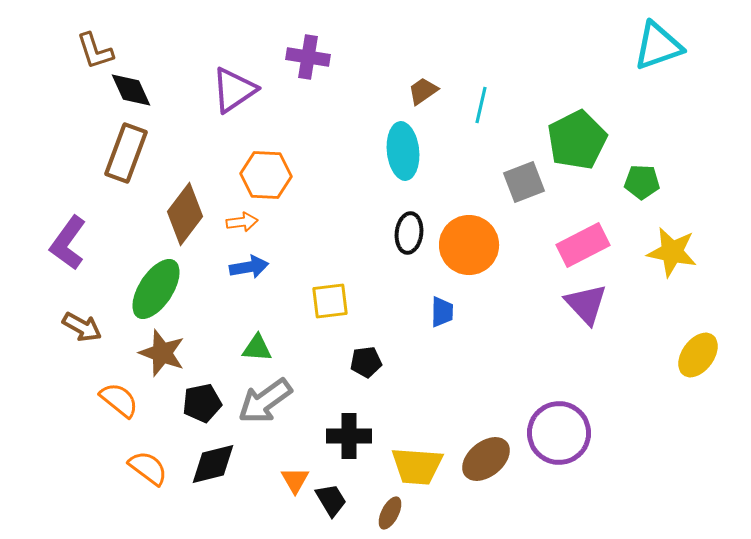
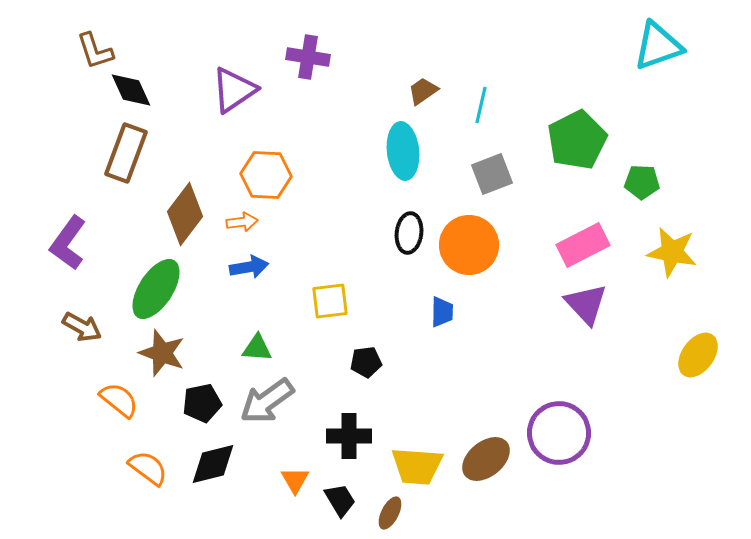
gray square at (524, 182): moved 32 px left, 8 px up
gray arrow at (265, 401): moved 2 px right
black trapezoid at (331, 500): moved 9 px right
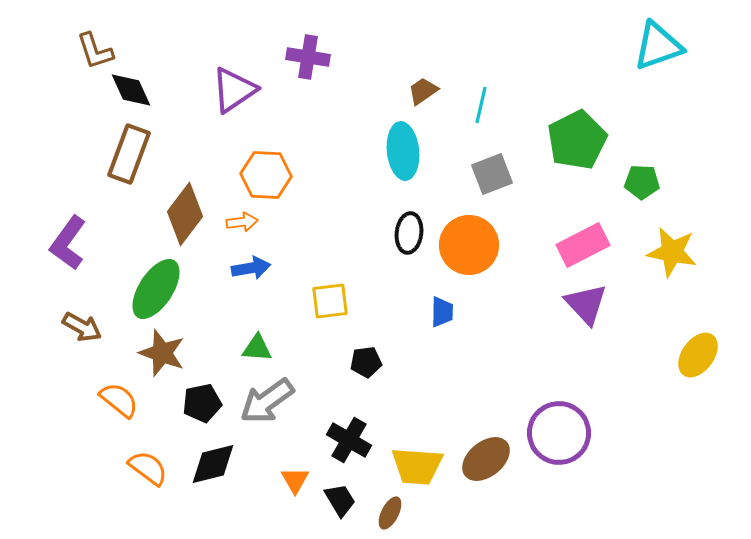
brown rectangle at (126, 153): moved 3 px right, 1 px down
blue arrow at (249, 267): moved 2 px right, 1 px down
black cross at (349, 436): moved 4 px down; rotated 30 degrees clockwise
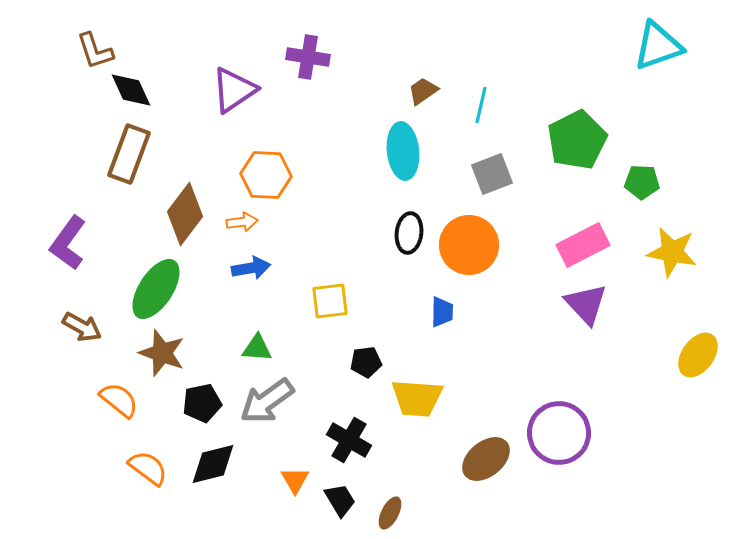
yellow trapezoid at (417, 466): moved 68 px up
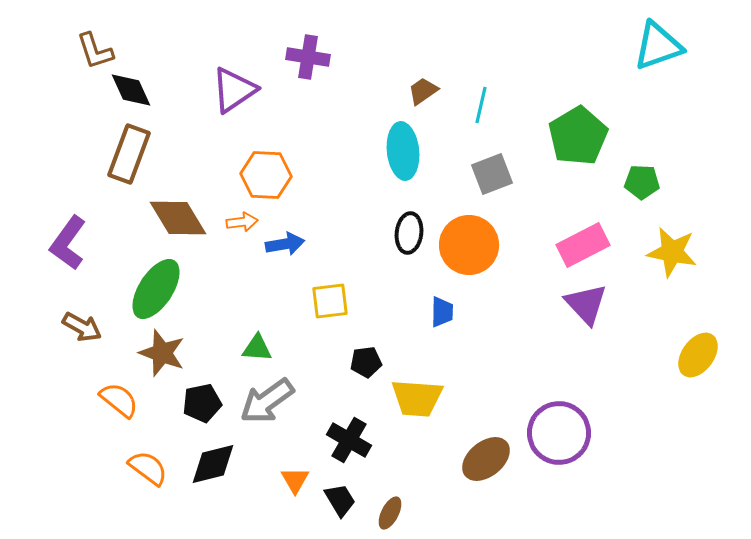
green pentagon at (577, 140): moved 1 px right, 4 px up; rotated 4 degrees counterclockwise
brown diamond at (185, 214): moved 7 px left, 4 px down; rotated 68 degrees counterclockwise
blue arrow at (251, 268): moved 34 px right, 24 px up
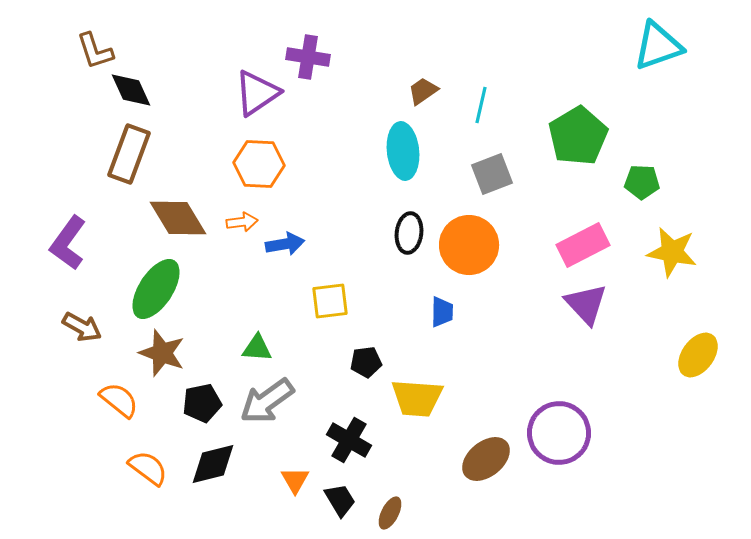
purple triangle at (234, 90): moved 23 px right, 3 px down
orange hexagon at (266, 175): moved 7 px left, 11 px up
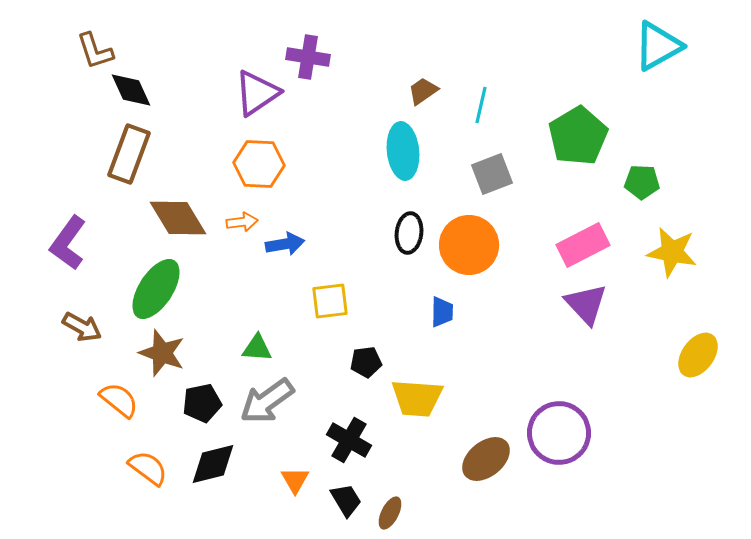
cyan triangle at (658, 46): rotated 10 degrees counterclockwise
black trapezoid at (340, 500): moved 6 px right
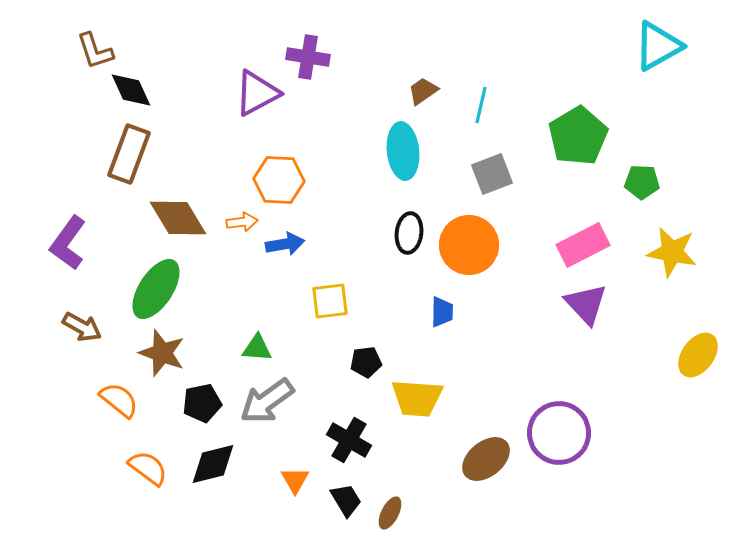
purple triangle at (257, 93): rotated 6 degrees clockwise
orange hexagon at (259, 164): moved 20 px right, 16 px down
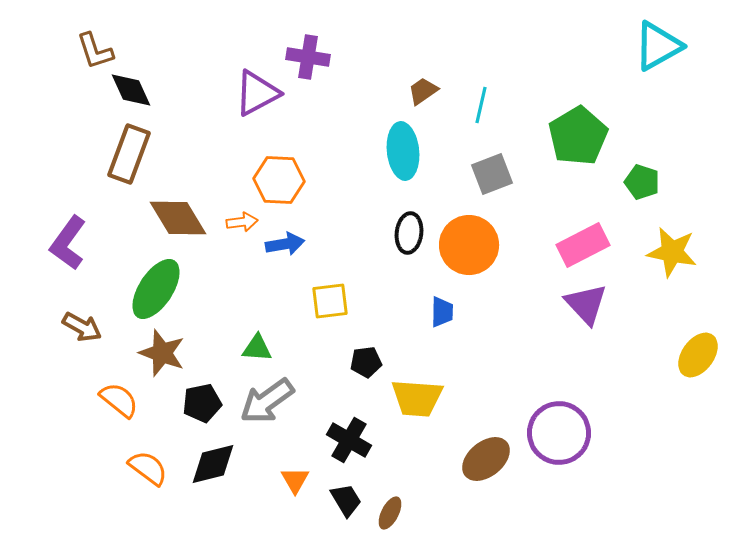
green pentagon at (642, 182): rotated 16 degrees clockwise
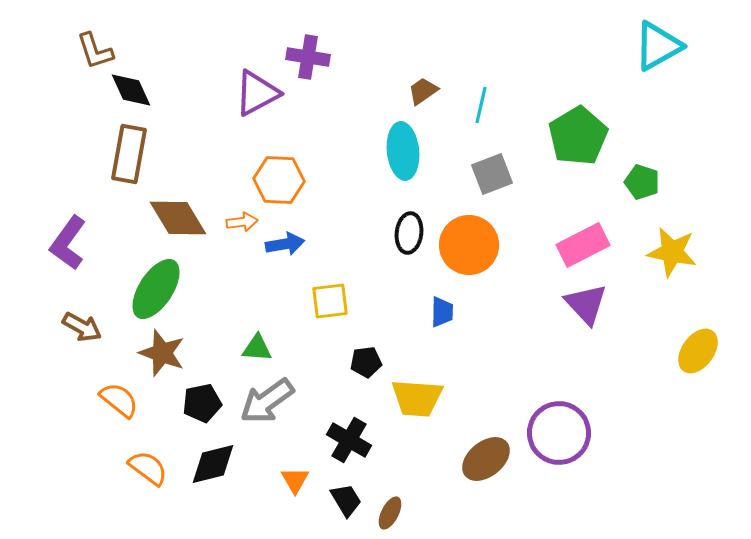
brown rectangle at (129, 154): rotated 10 degrees counterclockwise
yellow ellipse at (698, 355): moved 4 px up
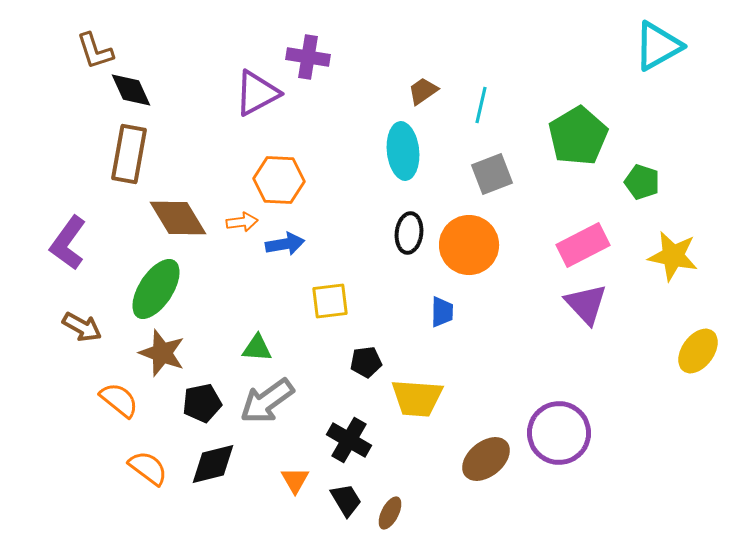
yellow star at (672, 252): moved 1 px right, 4 px down
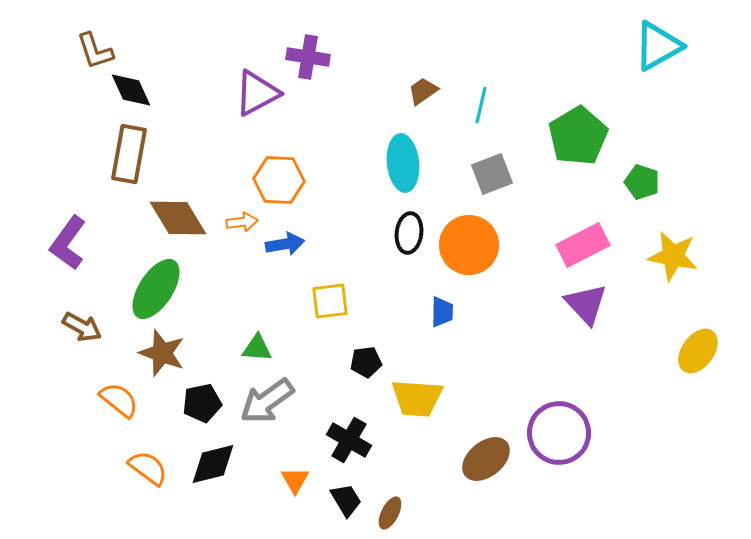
cyan ellipse at (403, 151): moved 12 px down
